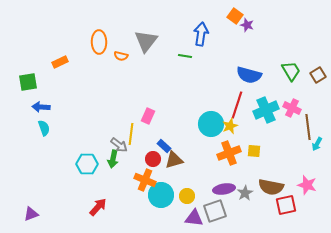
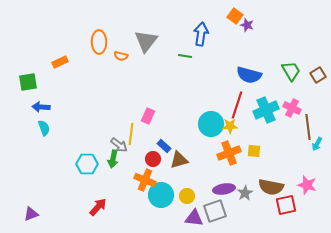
yellow star at (230, 126): rotated 21 degrees clockwise
brown triangle at (174, 160): moved 5 px right
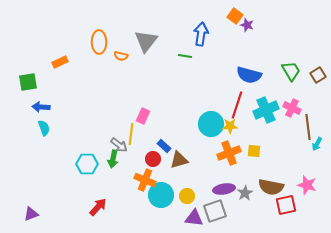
pink rectangle at (148, 116): moved 5 px left
